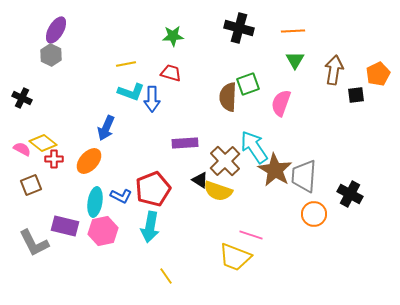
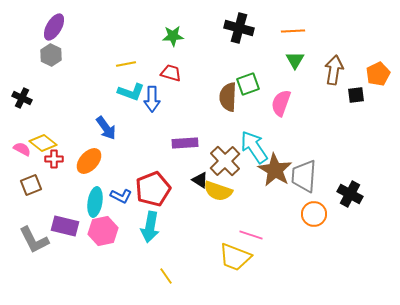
purple ellipse at (56, 30): moved 2 px left, 3 px up
blue arrow at (106, 128): rotated 60 degrees counterclockwise
gray L-shape at (34, 243): moved 3 px up
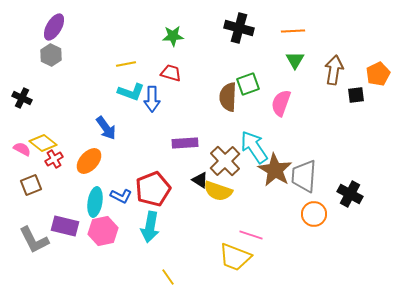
red cross at (54, 159): rotated 30 degrees counterclockwise
yellow line at (166, 276): moved 2 px right, 1 px down
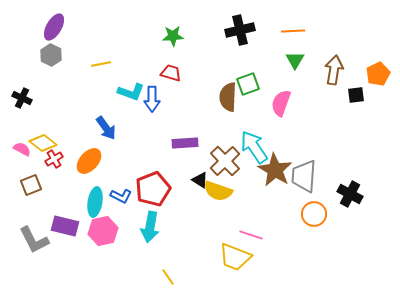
black cross at (239, 28): moved 1 px right, 2 px down; rotated 28 degrees counterclockwise
yellow line at (126, 64): moved 25 px left
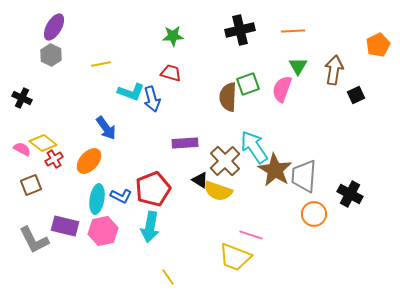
green triangle at (295, 60): moved 3 px right, 6 px down
orange pentagon at (378, 74): moved 29 px up
black square at (356, 95): rotated 18 degrees counterclockwise
blue arrow at (152, 99): rotated 15 degrees counterclockwise
pink semicircle at (281, 103): moved 1 px right, 14 px up
cyan ellipse at (95, 202): moved 2 px right, 3 px up
